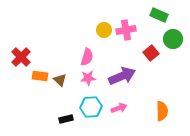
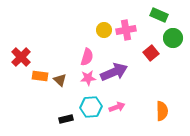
green circle: moved 1 px up
purple arrow: moved 8 px left, 4 px up
pink arrow: moved 2 px left, 1 px up
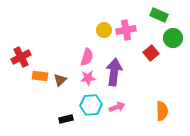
red cross: rotated 18 degrees clockwise
purple arrow: rotated 60 degrees counterclockwise
brown triangle: rotated 32 degrees clockwise
cyan hexagon: moved 2 px up
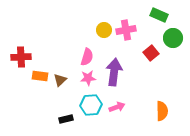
red cross: rotated 24 degrees clockwise
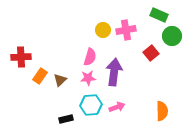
yellow circle: moved 1 px left
green circle: moved 1 px left, 2 px up
pink semicircle: moved 3 px right
orange rectangle: rotated 63 degrees counterclockwise
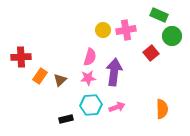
orange semicircle: moved 2 px up
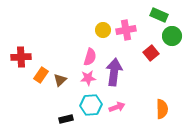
orange rectangle: moved 1 px right, 1 px up
